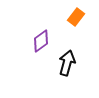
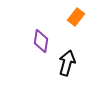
purple diamond: rotated 45 degrees counterclockwise
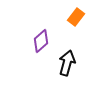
purple diamond: rotated 40 degrees clockwise
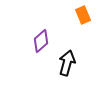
orange rectangle: moved 7 px right, 2 px up; rotated 60 degrees counterclockwise
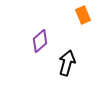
purple diamond: moved 1 px left
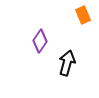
purple diamond: rotated 15 degrees counterclockwise
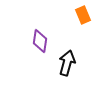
purple diamond: rotated 25 degrees counterclockwise
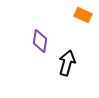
orange rectangle: rotated 42 degrees counterclockwise
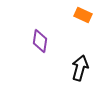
black arrow: moved 13 px right, 5 px down
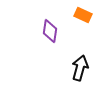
purple diamond: moved 10 px right, 10 px up
